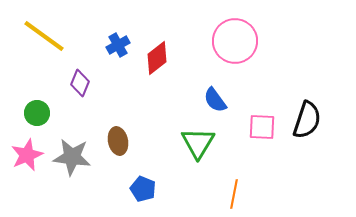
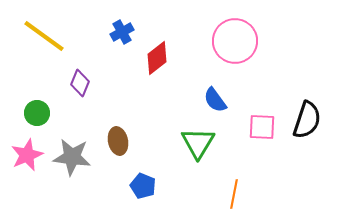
blue cross: moved 4 px right, 13 px up
blue pentagon: moved 3 px up
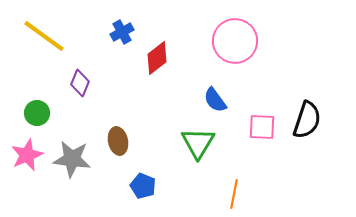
gray star: moved 2 px down
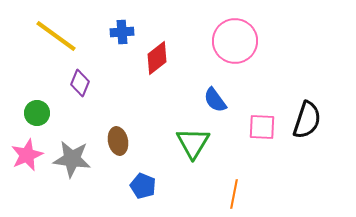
blue cross: rotated 25 degrees clockwise
yellow line: moved 12 px right
green triangle: moved 5 px left
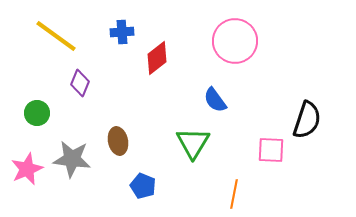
pink square: moved 9 px right, 23 px down
pink star: moved 14 px down
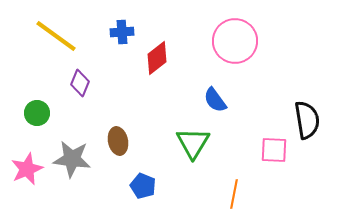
black semicircle: rotated 27 degrees counterclockwise
pink square: moved 3 px right
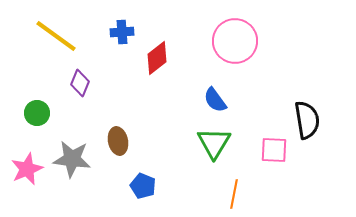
green triangle: moved 21 px right
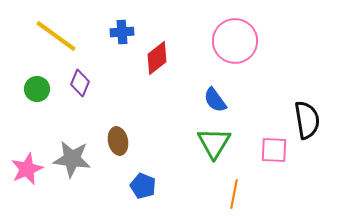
green circle: moved 24 px up
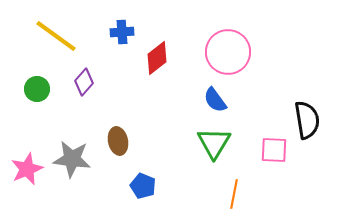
pink circle: moved 7 px left, 11 px down
purple diamond: moved 4 px right, 1 px up; rotated 20 degrees clockwise
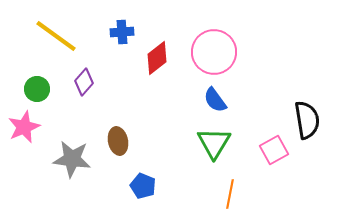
pink circle: moved 14 px left
pink square: rotated 32 degrees counterclockwise
pink star: moved 3 px left, 42 px up
orange line: moved 4 px left
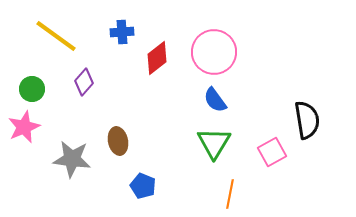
green circle: moved 5 px left
pink square: moved 2 px left, 2 px down
